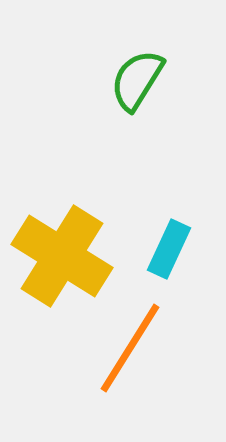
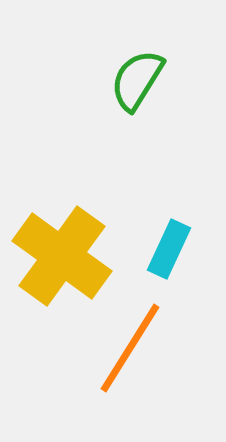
yellow cross: rotated 4 degrees clockwise
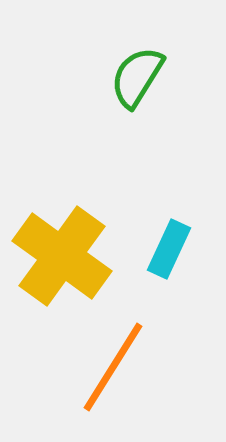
green semicircle: moved 3 px up
orange line: moved 17 px left, 19 px down
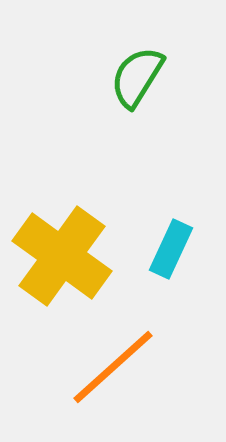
cyan rectangle: moved 2 px right
orange line: rotated 16 degrees clockwise
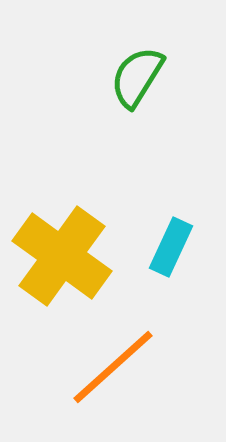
cyan rectangle: moved 2 px up
